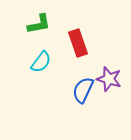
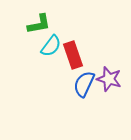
red rectangle: moved 5 px left, 12 px down
cyan semicircle: moved 10 px right, 16 px up
blue semicircle: moved 1 px right, 6 px up
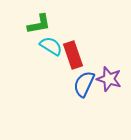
cyan semicircle: rotated 95 degrees counterclockwise
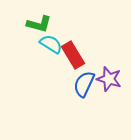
green L-shape: rotated 25 degrees clockwise
cyan semicircle: moved 2 px up
red rectangle: rotated 12 degrees counterclockwise
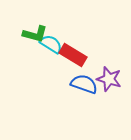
green L-shape: moved 4 px left, 10 px down
red rectangle: rotated 28 degrees counterclockwise
blue semicircle: rotated 84 degrees clockwise
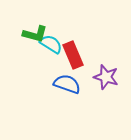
red rectangle: rotated 36 degrees clockwise
purple star: moved 3 px left, 2 px up
blue semicircle: moved 17 px left
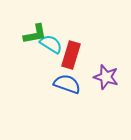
green L-shape: rotated 25 degrees counterclockwise
red rectangle: moved 2 px left; rotated 40 degrees clockwise
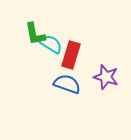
green L-shape: rotated 90 degrees clockwise
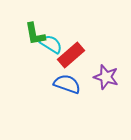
red rectangle: rotated 32 degrees clockwise
